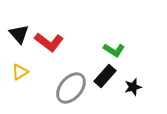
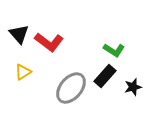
yellow triangle: moved 3 px right
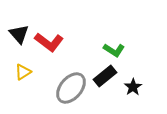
black rectangle: rotated 10 degrees clockwise
black star: rotated 18 degrees counterclockwise
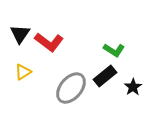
black triangle: moved 1 px right; rotated 15 degrees clockwise
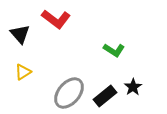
black triangle: rotated 15 degrees counterclockwise
red L-shape: moved 7 px right, 23 px up
black rectangle: moved 20 px down
gray ellipse: moved 2 px left, 5 px down
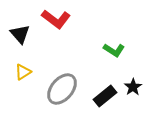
gray ellipse: moved 7 px left, 4 px up
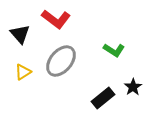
gray ellipse: moved 1 px left, 28 px up
black rectangle: moved 2 px left, 2 px down
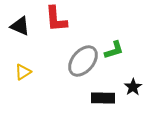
red L-shape: rotated 48 degrees clockwise
black triangle: moved 8 px up; rotated 25 degrees counterclockwise
green L-shape: rotated 50 degrees counterclockwise
gray ellipse: moved 22 px right
black rectangle: rotated 40 degrees clockwise
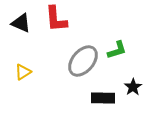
black triangle: moved 1 px right, 3 px up
green L-shape: moved 3 px right
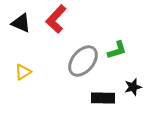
red L-shape: rotated 48 degrees clockwise
black star: rotated 18 degrees clockwise
